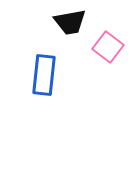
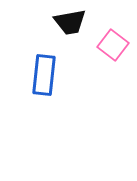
pink square: moved 5 px right, 2 px up
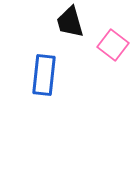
black trapezoid: rotated 84 degrees clockwise
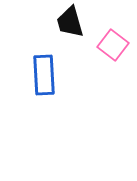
blue rectangle: rotated 9 degrees counterclockwise
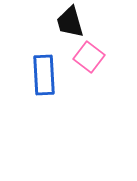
pink square: moved 24 px left, 12 px down
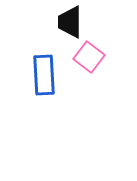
black trapezoid: rotated 16 degrees clockwise
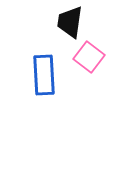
black trapezoid: rotated 8 degrees clockwise
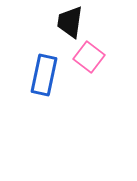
blue rectangle: rotated 15 degrees clockwise
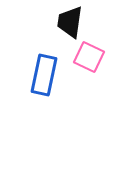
pink square: rotated 12 degrees counterclockwise
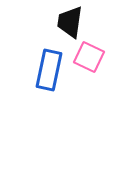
blue rectangle: moved 5 px right, 5 px up
